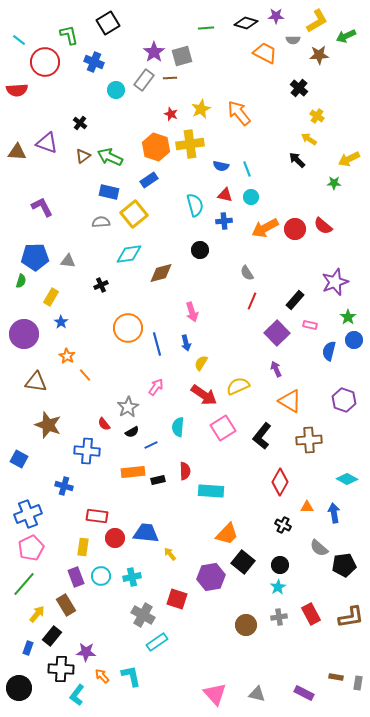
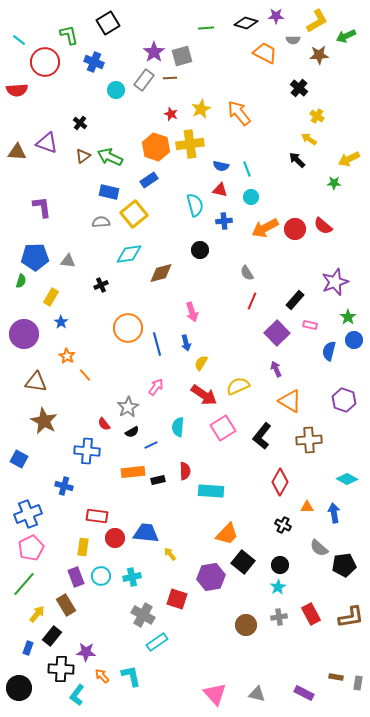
red triangle at (225, 195): moved 5 px left, 5 px up
purple L-shape at (42, 207): rotated 20 degrees clockwise
brown star at (48, 425): moved 4 px left, 4 px up; rotated 8 degrees clockwise
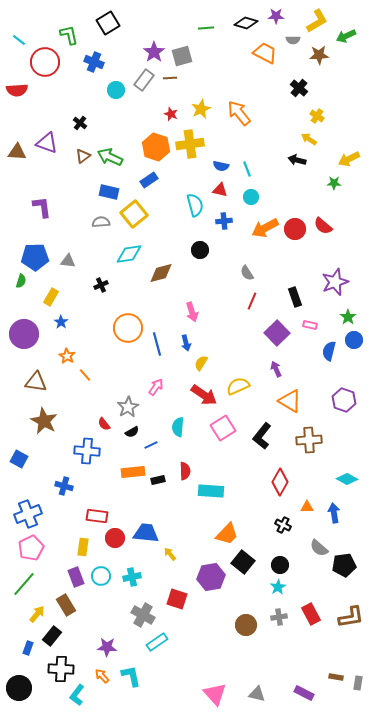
black arrow at (297, 160): rotated 30 degrees counterclockwise
black rectangle at (295, 300): moved 3 px up; rotated 60 degrees counterclockwise
purple star at (86, 652): moved 21 px right, 5 px up
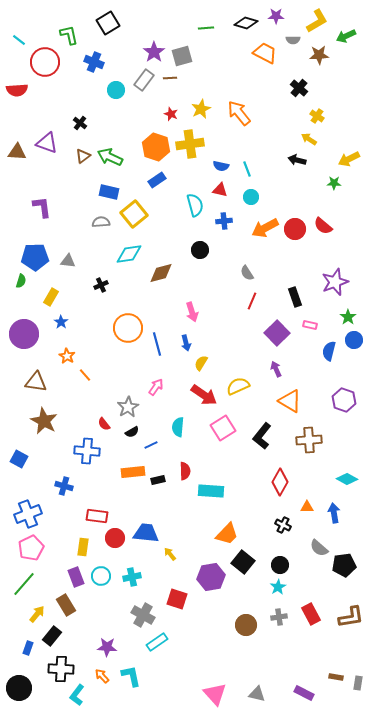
blue rectangle at (149, 180): moved 8 px right
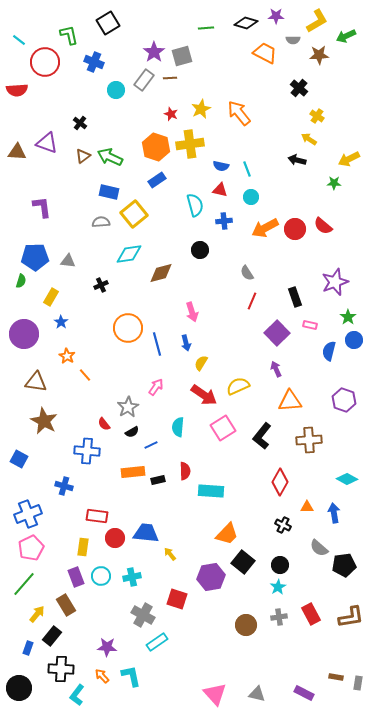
orange triangle at (290, 401): rotated 35 degrees counterclockwise
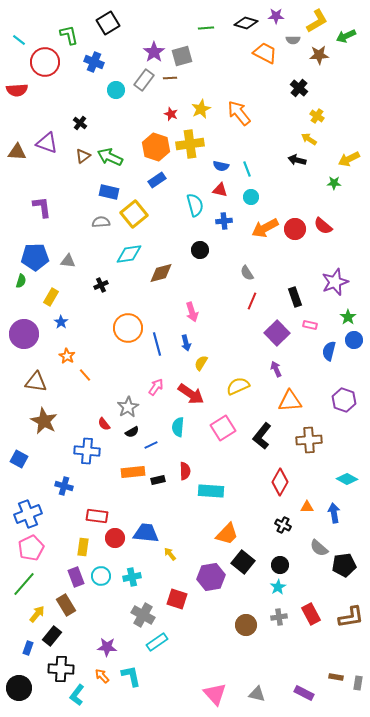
red arrow at (204, 395): moved 13 px left, 1 px up
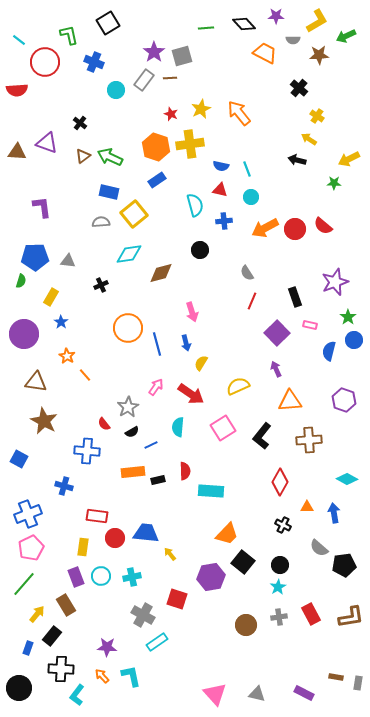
black diamond at (246, 23): moved 2 px left, 1 px down; rotated 30 degrees clockwise
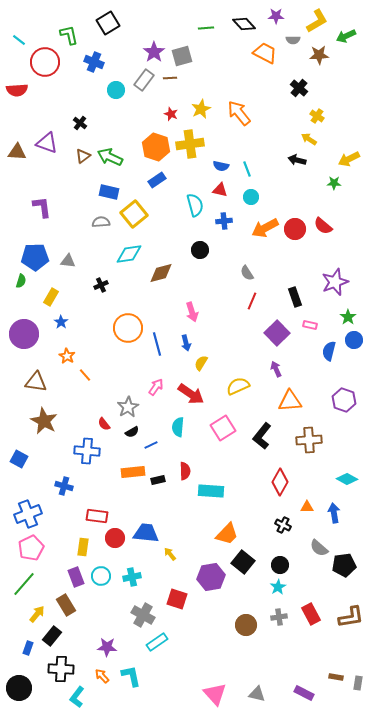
cyan L-shape at (77, 695): moved 2 px down
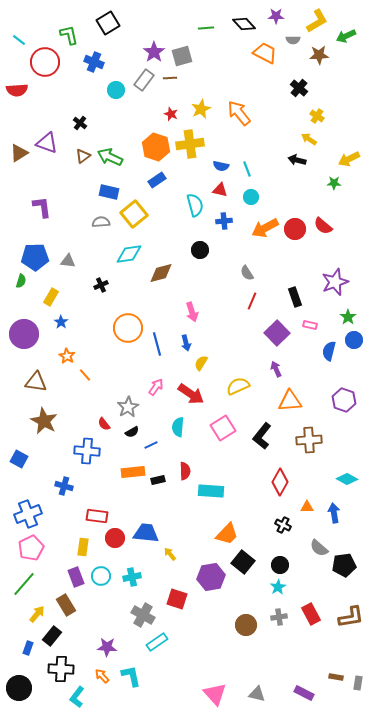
brown triangle at (17, 152): moved 2 px right, 1 px down; rotated 36 degrees counterclockwise
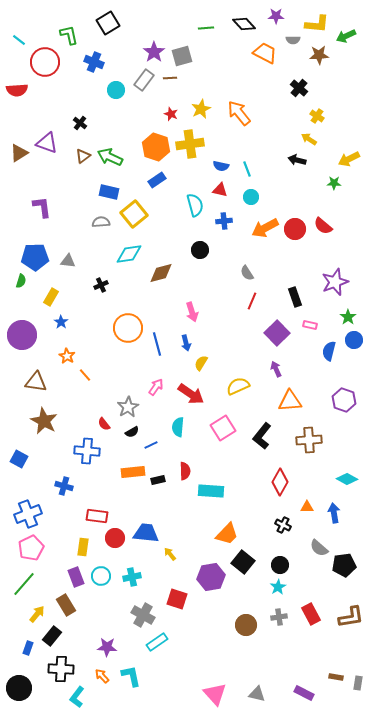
yellow L-shape at (317, 21): moved 3 px down; rotated 35 degrees clockwise
purple circle at (24, 334): moved 2 px left, 1 px down
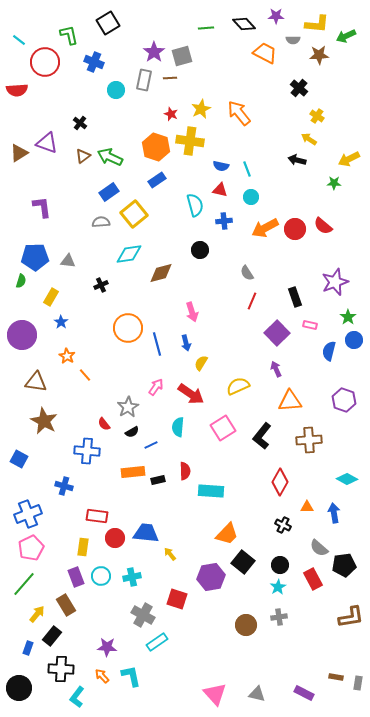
gray rectangle at (144, 80): rotated 25 degrees counterclockwise
yellow cross at (190, 144): moved 3 px up; rotated 16 degrees clockwise
blue rectangle at (109, 192): rotated 48 degrees counterclockwise
red rectangle at (311, 614): moved 2 px right, 35 px up
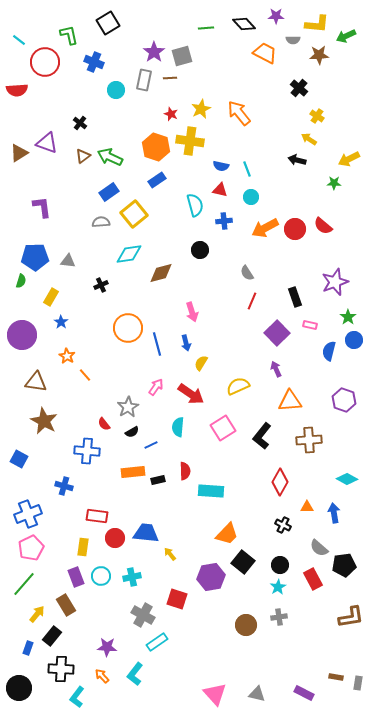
cyan L-shape at (131, 676): moved 4 px right, 2 px up; rotated 130 degrees counterclockwise
